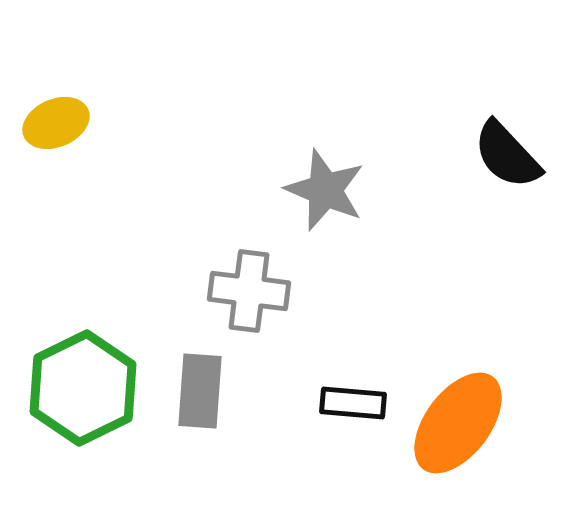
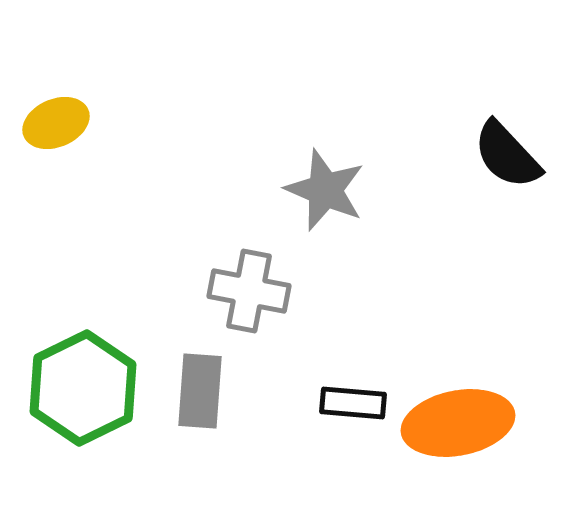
gray cross: rotated 4 degrees clockwise
orange ellipse: rotated 42 degrees clockwise
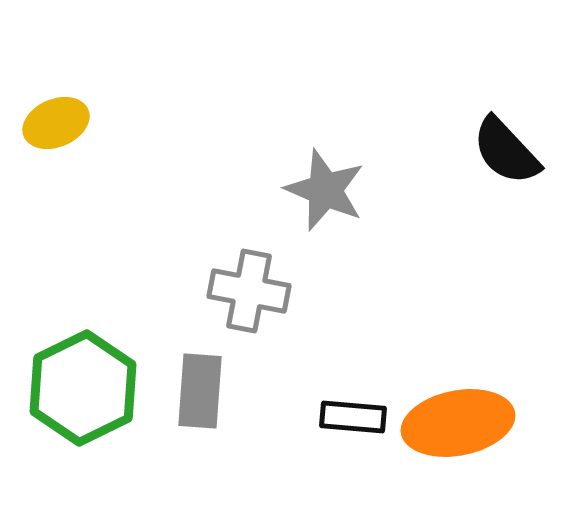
black semicircle: moved 1 px left, 4 px up
black rectangle: moved 14 px down
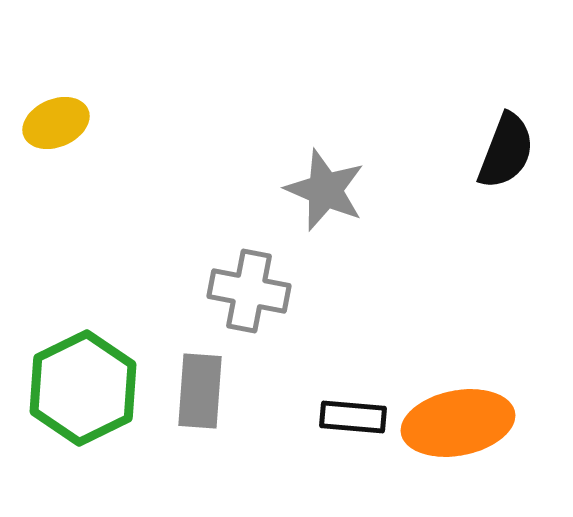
black semicircle: rotated 116 degrees counterclockwise
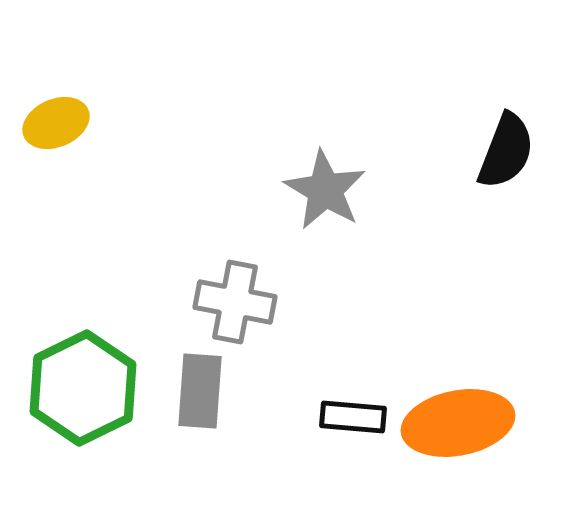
gray star: rotated 8 degrees clockwise
gray cross: moved 14 px left, 11 px down
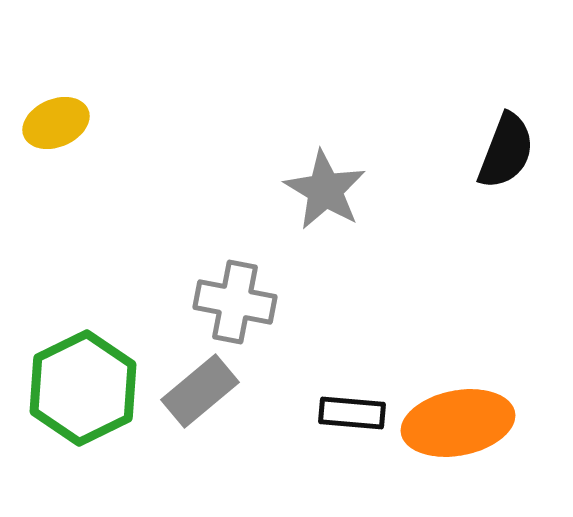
gray rectangle: rotated 46 degrees clockwise
black rectangle: moved 1 px left, 4 px up
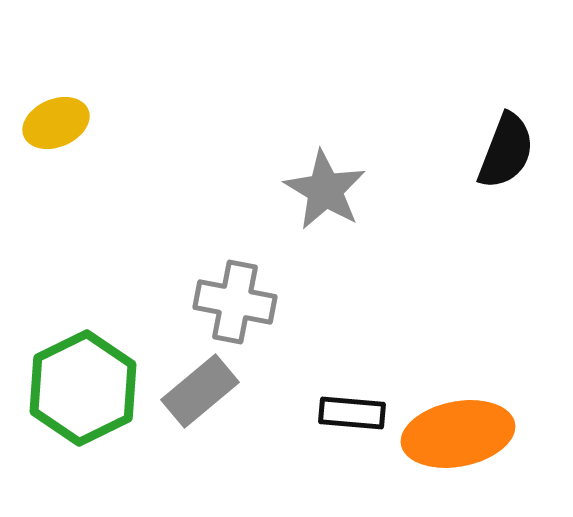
orange ellipse: moved 11 px down
